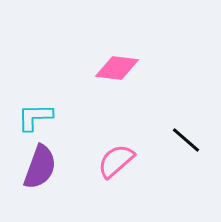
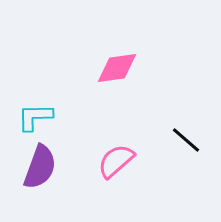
pink diamond: rotated 15 degrees counterclockwise
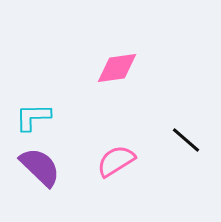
cyan L-shape: moved 2 px left
pink semicircle: rotated 9 degrees clockwise
purple semicircle: rotated 66 degrees counterclockwise
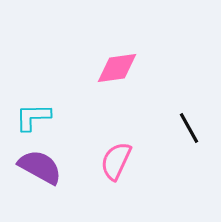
black line: moved 3 px right, 12 px up; rotated 20 degrees clockwise
pink semicircle: rotated 33 degrees counterclockwise
purple semicircle: rotated 15 degrees counterclockwise
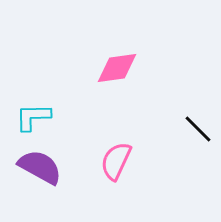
black line: moved 9 px right, 1 px down; rotated 16 degrees counterclockwise
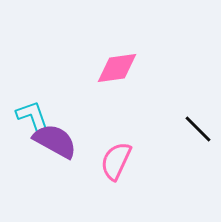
cyan L-shape: rotated 72 degrees clockwise
purple semicircle: moved 15 px right, 26 px up
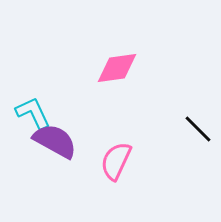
cyan L-shape: moved 4 px up; rotated 6 degrees counterclockwise
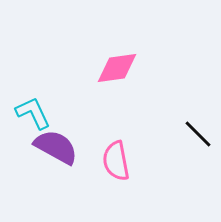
black line: moved 5 px down
purple semicircle: moved 1 px right, 6 px down
pink semicircle: rotated 36 degrees counterclockwise
